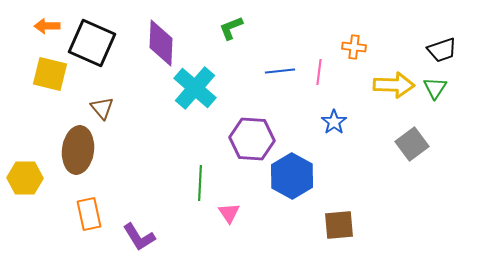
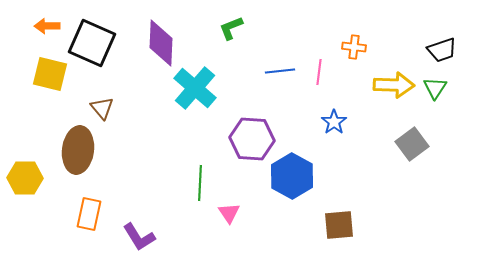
orange rectangle: rotated 24 degrees clockwise
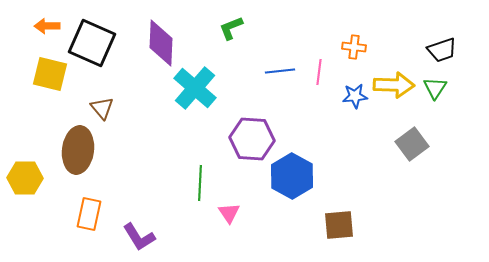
blue star: moved 21 px right, 26 px up; rotated 30 degrees clockwise
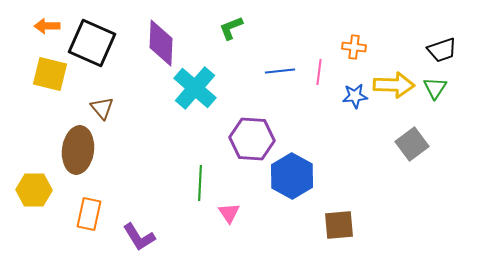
yellow hexagon: moved 9 px right, 12 px down
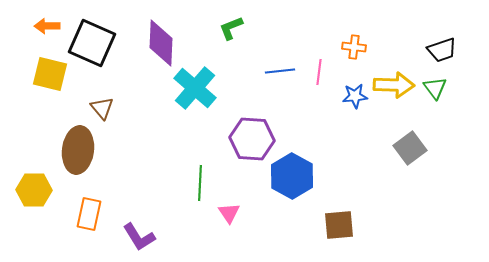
green triangle: rotated 10 degrees counterclockwise
gray square: moved 2 px left, 4 px down
